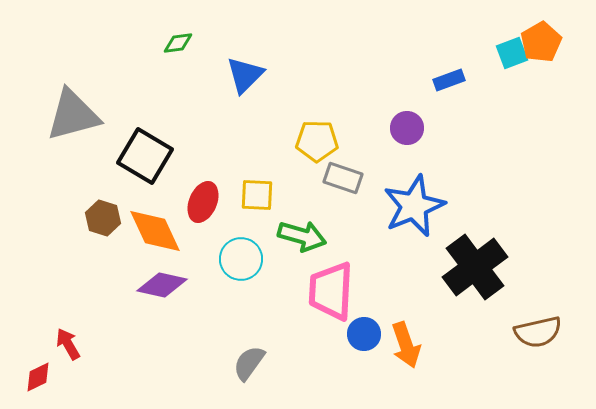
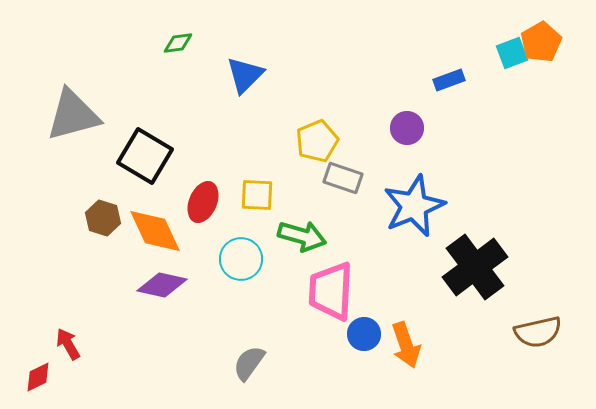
yellow pentagon: rotated 24 degrees counterclockwise
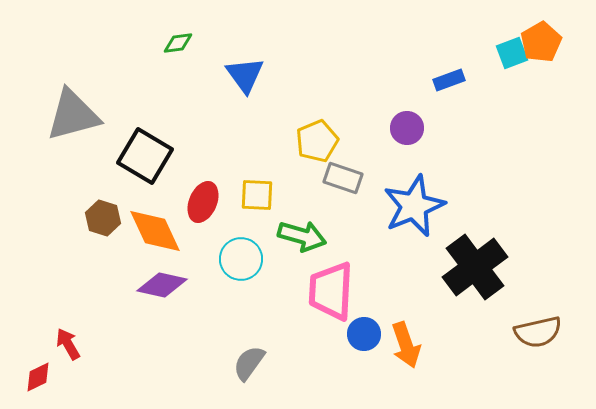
blue triangle: rotated 21 degrees counterclockwise
